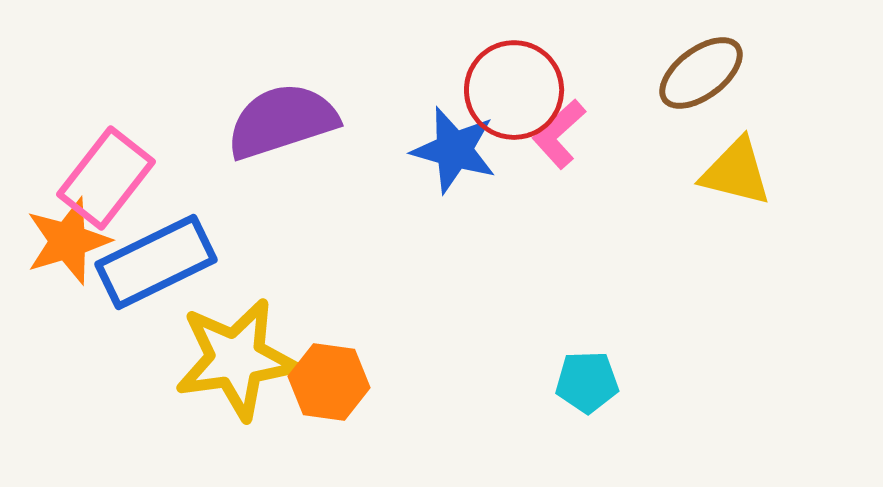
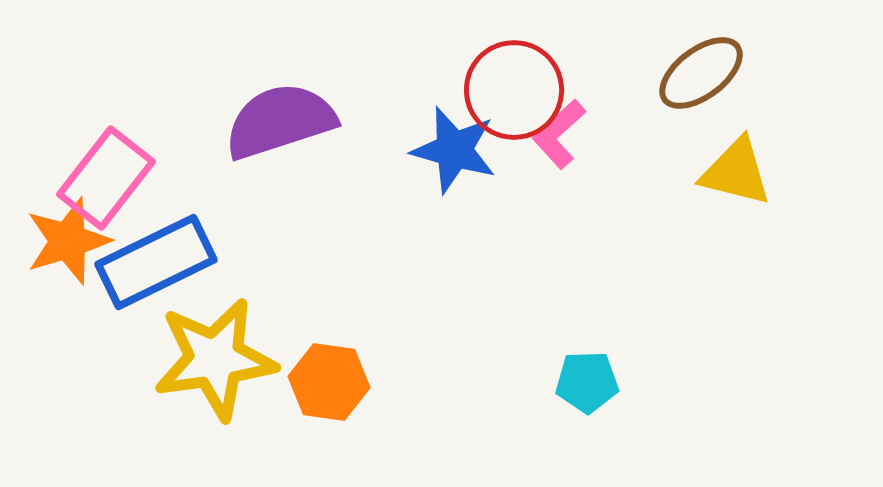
purple semicircle: moved 2 px left
yellow star: moved 21 px left
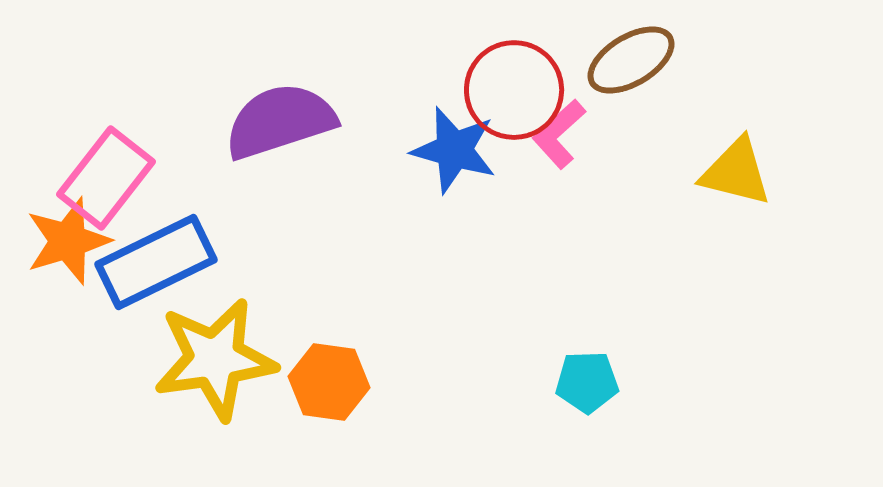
brown ellipse: moved 70 px left, 13 px up; rotated 6 degrees clockwise
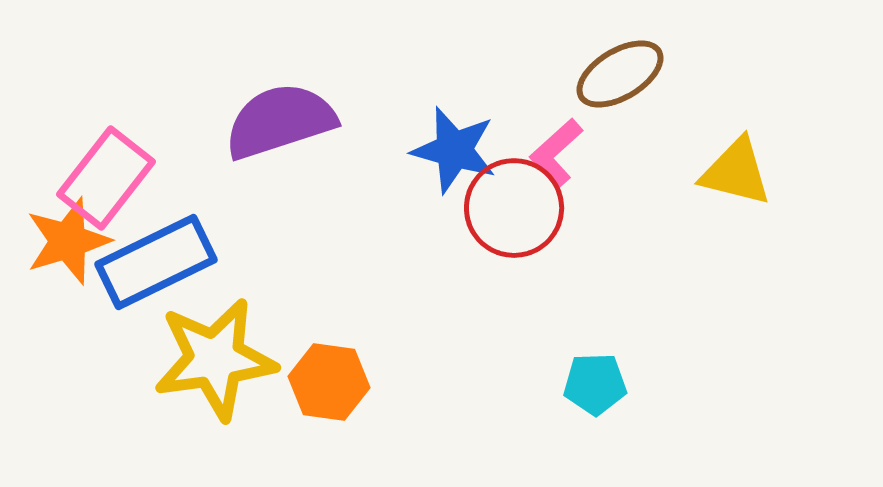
brown ellipse: moved 11 px left, 14 px down
red circle: moved 118 px down
pink L-shape: moved 3 px left, 19 px down
cyan pentagon: moved 8 px right, 2 px down
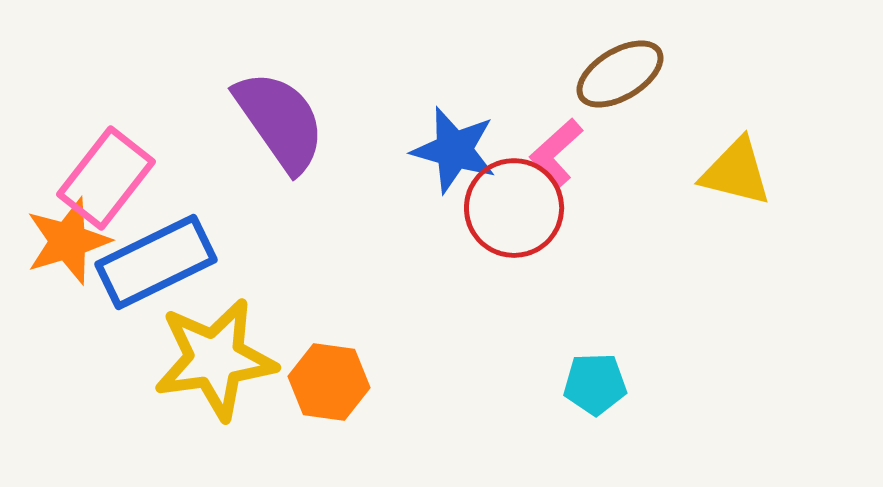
purple semicircle: rotated 73 degrees clockwise
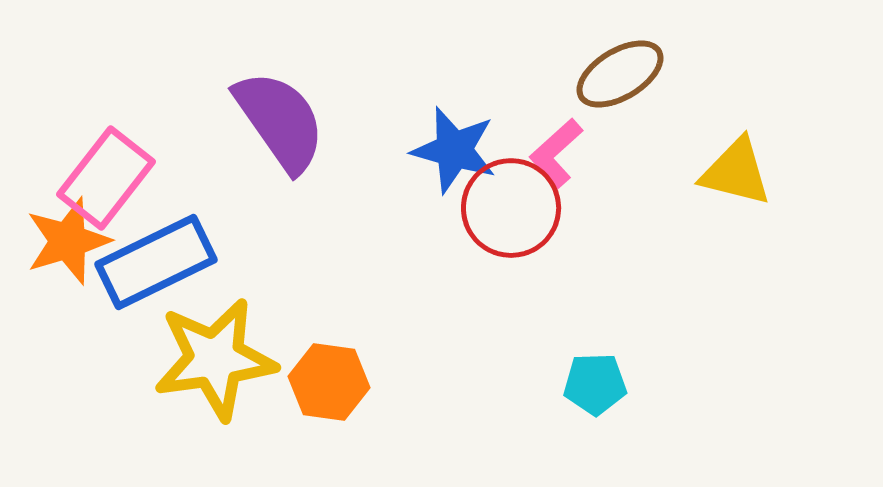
red circle: moved 3 px left
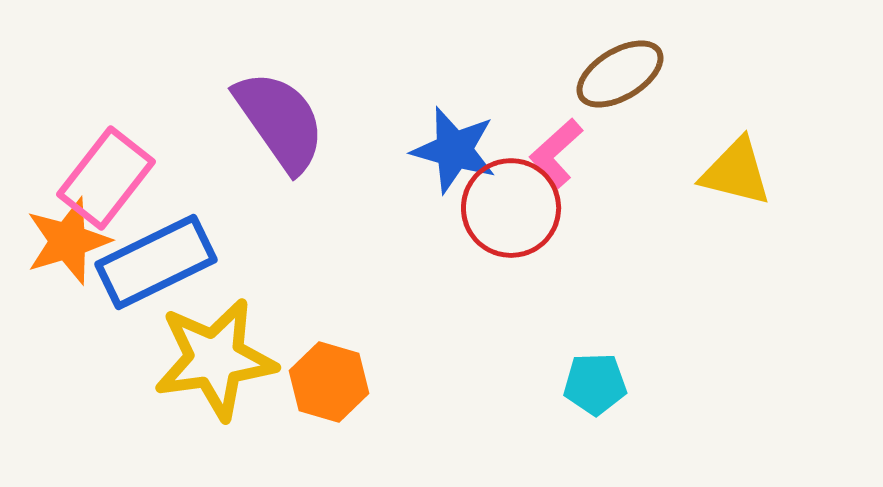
orange hexagon: rotated 8 degrees clockwise
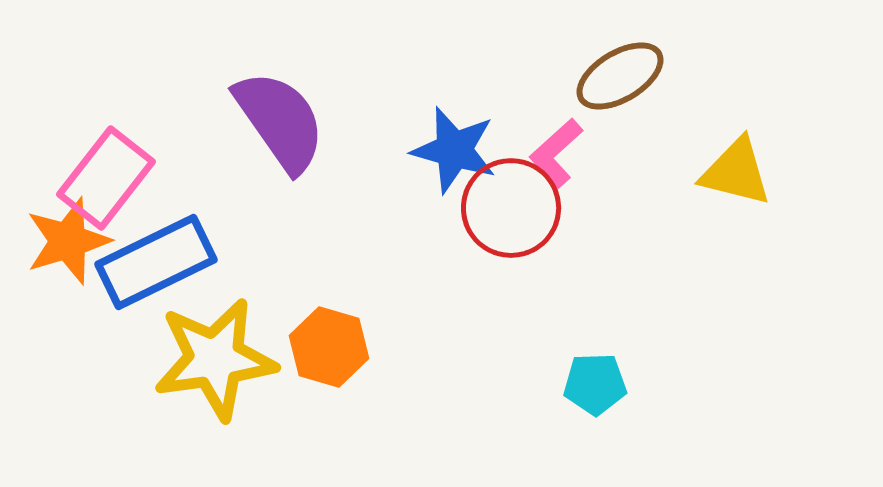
brown ellipse: moved 2 px down
orange hexagon: moved 35 px up
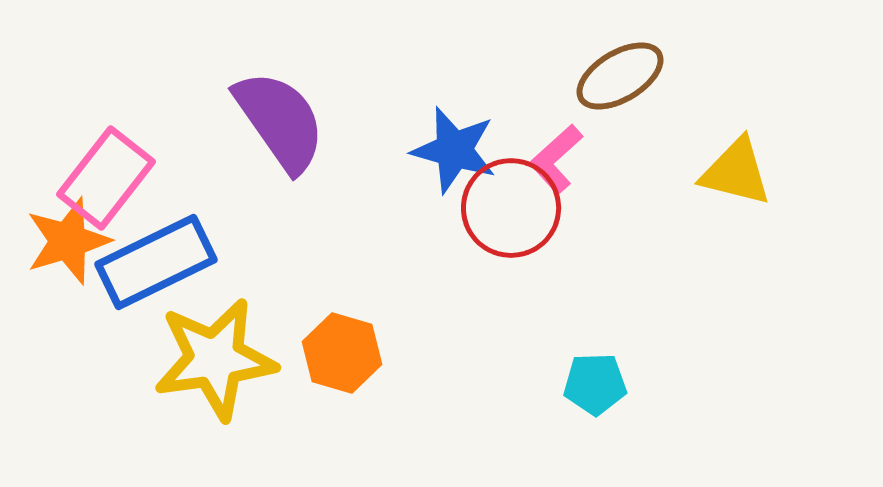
pink L-shape: moved 6 px down
orange hexagon: moved 13 px right, 6 px down
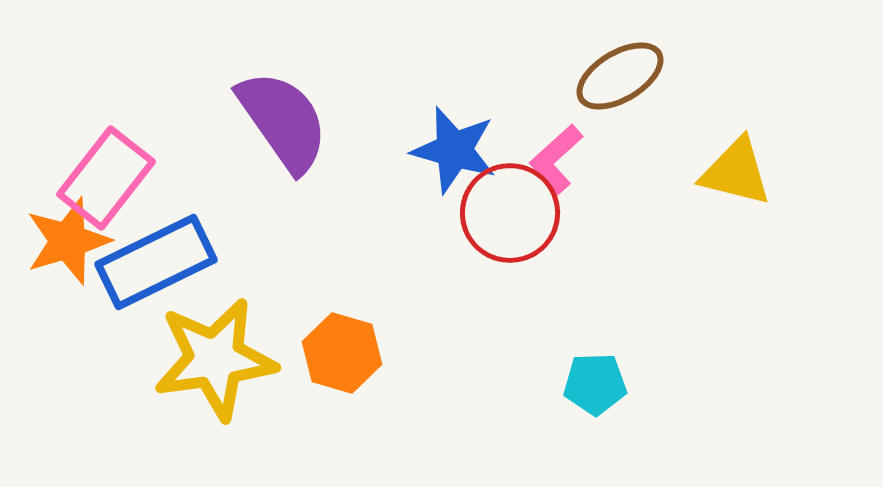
purple semicircle: moved 3 px right
red circle: moved 1 px left, 5 px down
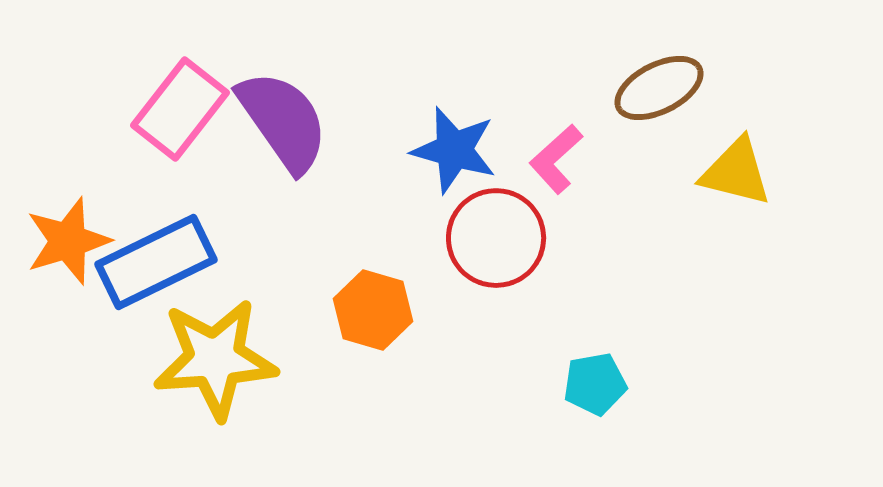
brown ellipse: moved 39 px right, 12 px down; rotated 4 degrees clockwise
pink rectangle: moved 74 px right, 69 px up
red circle: moved 14 px left, 25 px down
orange hexagon: moved 31 px right, 43 px up
yellow star: rotated 4 degrees clockwise
cyan pentagon: rotated 8 degrees counterclockwise
